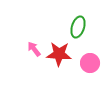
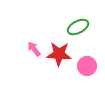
green ellipse: rotated 45 degrees clockwise
pink circle: moved 3 px left, 3 px down
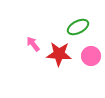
pink arrow: moved 1 px left, 5 px up
pink circle: moved 4 px right, 10 px up
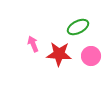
pink arrow: rotated 14 degrees clockwise
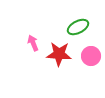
pink arrow: moved 1 px up
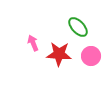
green ellipse: rotated 75 degrees clockwise
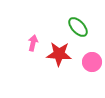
pink arrow: rotated 35 degrees clockwise
pink circle: moved 1 px right, 6 px down
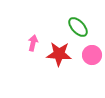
pink circle: moved 7 px up
